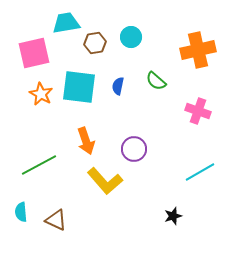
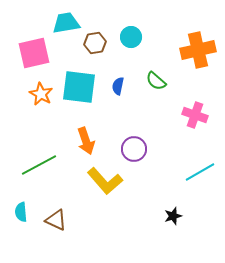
pink cross: moved 3 px left, 4 px down
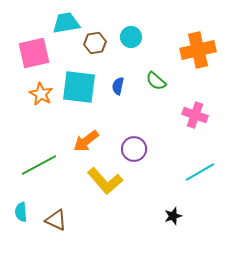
orange arrow: rotated 72 degrees clockwise
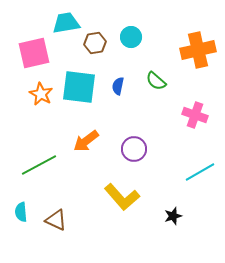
yellow L-shape: moved 17 px right, 16 px down
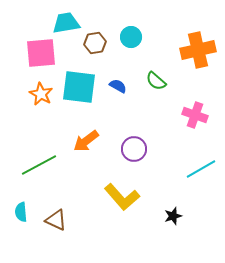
pink square: moved 7 px right; rotated 8 degrees clockwise
blue semicircle: rotated 108 degrees clockwise
cyan line: moved 1 px right, 3 px up
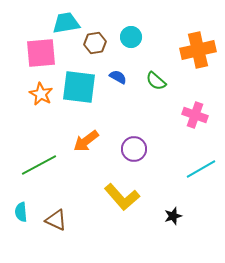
blue semicircle: moved 9 px up
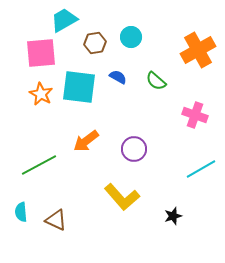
cyan trapezoid: moved 2 px left, 3 px up; rotated 20 degrees counterclockwise
orange cross: rotated 16 degrees counterclockwise
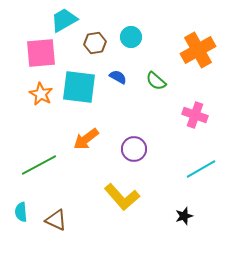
orange arrow: moved 2 px up
black star: moved 11 px right
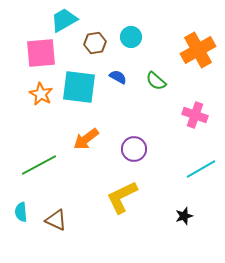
yellow L-shape: rotated 105 degrees clockwise
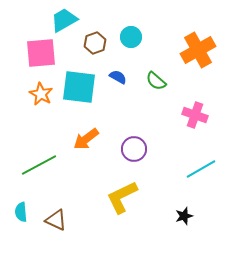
brown hexagon: rotated 10 degrees counterclockwise
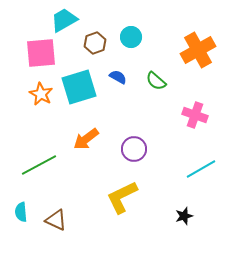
cyan square: rotated 24 degrees counterclockwise
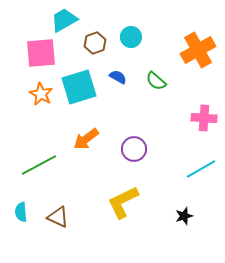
pink cross: moved 9 px right, 3 px down; rotated 15 degrees counterclockwise
yellow L-shape: moved 1 px right, 5 px down
brown triangle: moved 2 px right, 3 px up
